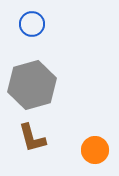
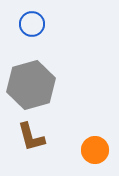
gray hexagon: moved 1 px left
brown L-shape: moved 1 px left, 1 px up
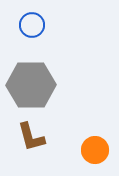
blue circle: moved 1 px down
gray hexagon: rotated 15 degrees clockwise
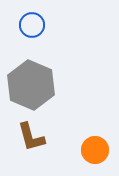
gray hexagon: rotated 24 degrees clockwise
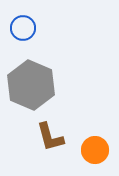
blue circle: moved 9 px left, 3 px down
brown L-shape: moved 19 px right
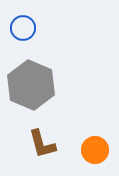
brown L-shape: moved 8 px left, 7 px down
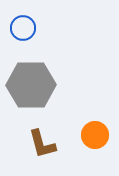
gray hexagon: rotated 24 degrees counterclockwise
orange circle: moved 15 px up
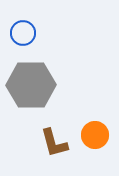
blue circle: moved 5 px down
brown L-shape: moved 12 px right, 1 px up
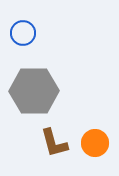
gray hexagon: moved 3 px right, 6 px down
orange circle: moved 8 px down
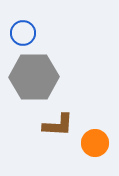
gray hexagon: moved 14 px up
brown L-shape: moved 4 px right, 18 px up; rotated 72 degrees counterclockwise
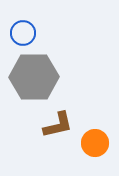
brown L-shape: rotated 16 degrees counterclockwise
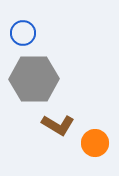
gray hexagon: moved 2 px down
brown L-shape: rotated 44 degrees clockwise
